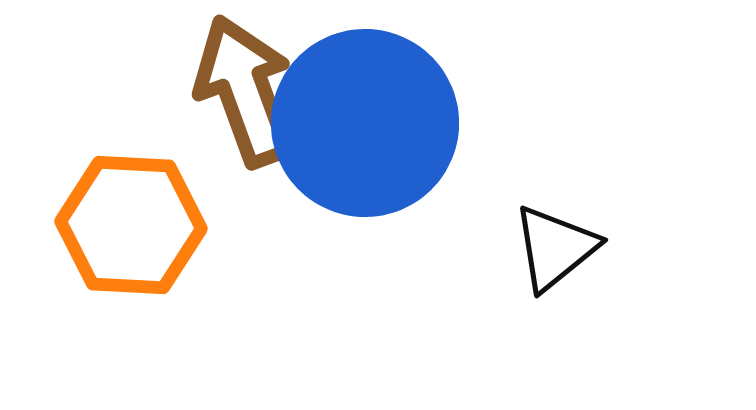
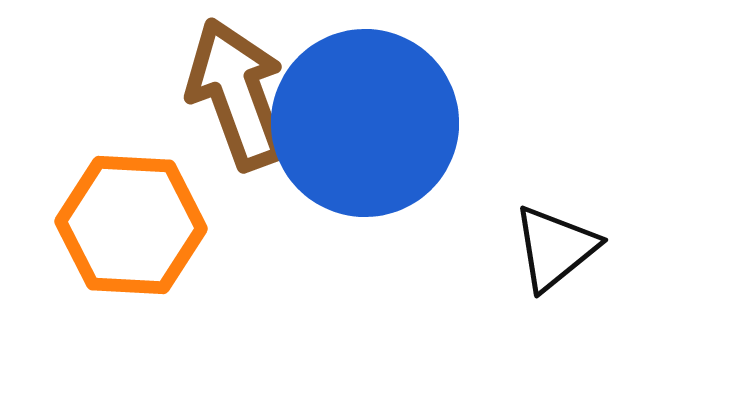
brown arrow: moved 8 px left, 3 px down
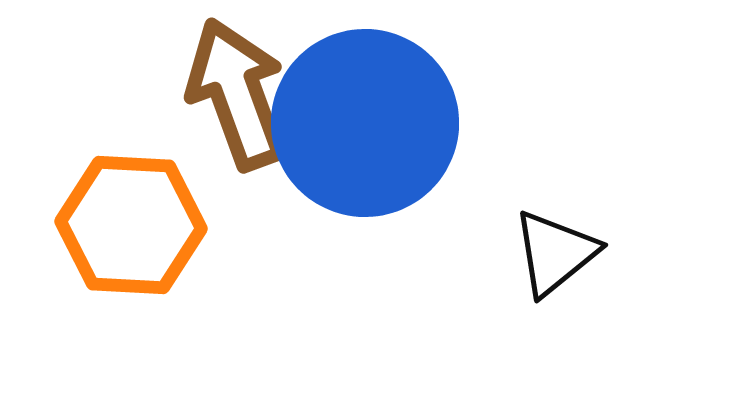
black triangle: moved 5 px down
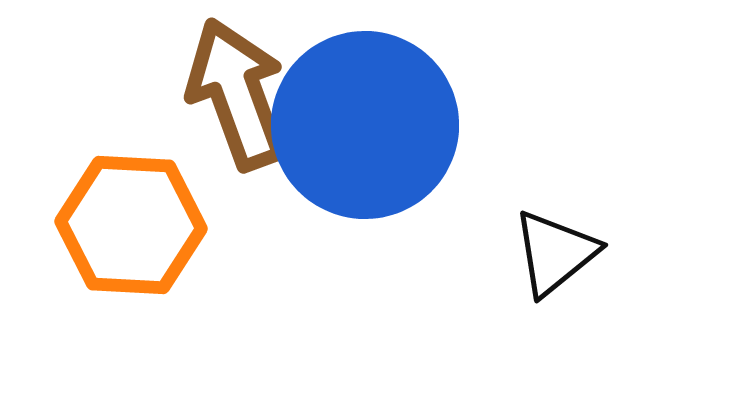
blue circle: moved 2 px down
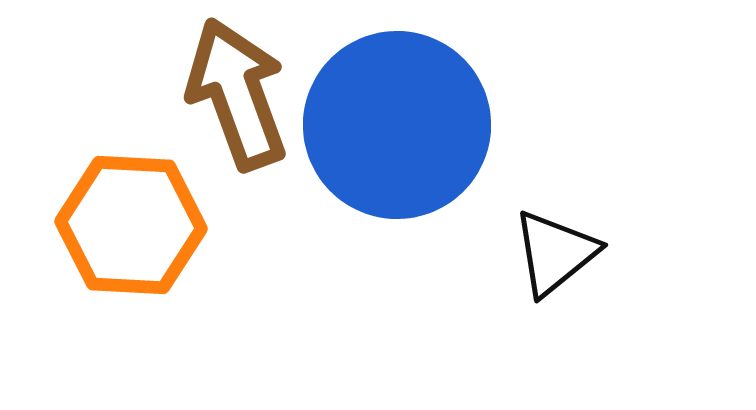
blue circle: moved 32 px right
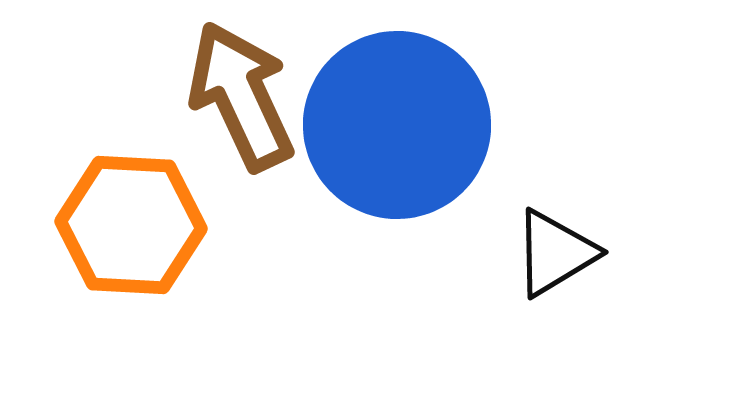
brown arrow: moved 4 px right, 2 px down; rotated 5 degrees counterclockwise
black triangle: rotated 8 degrees clockwise
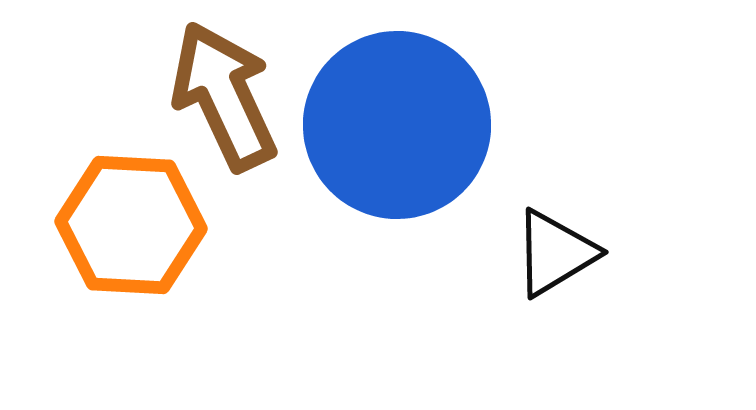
brown arrow: moved 17 px left
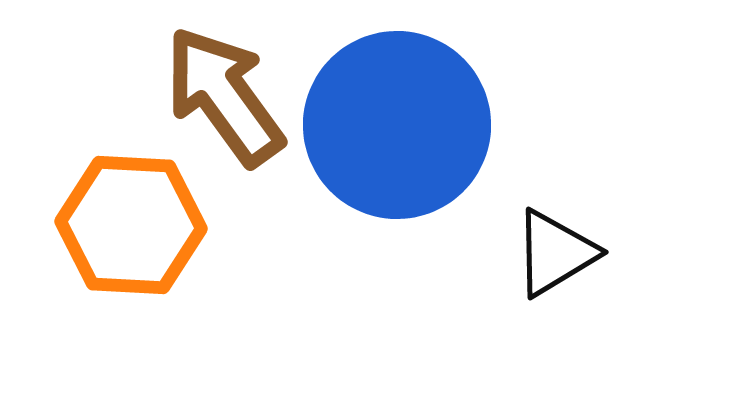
brown arrow: rotated 11 degrees counterclockwise
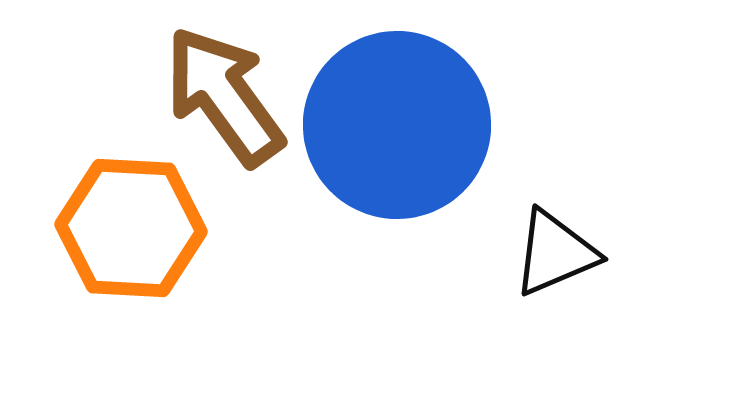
orange hexagon: moved 3 px down
black triangle: rotated 8 degrees clockwise
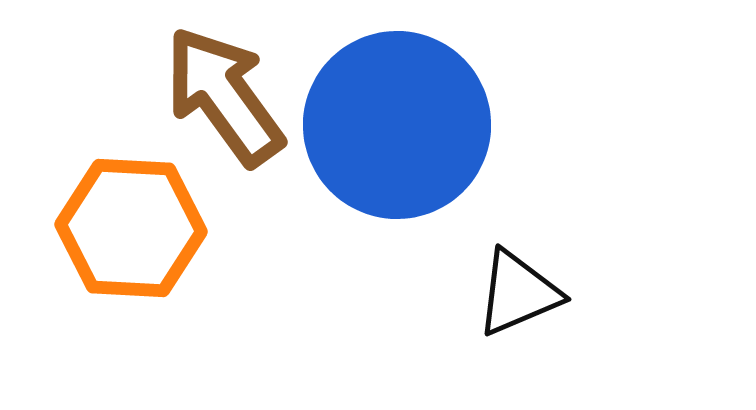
black triangle: moved 37 px left, 40 px down
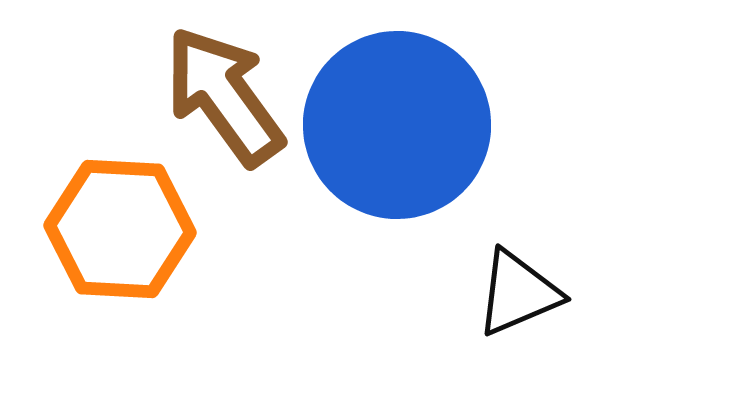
orange hexagon: moved 11 px left, 1 px down
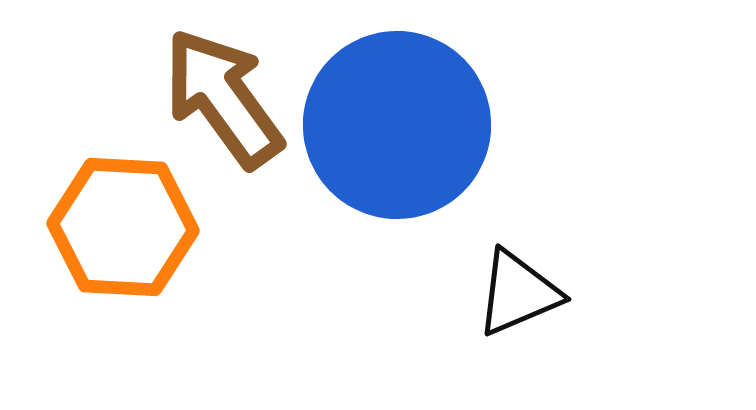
brown arrow: moved 1 px left, 2 px down
orange hexagon: moved 3 px right, 2 px up
